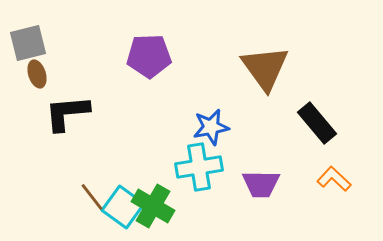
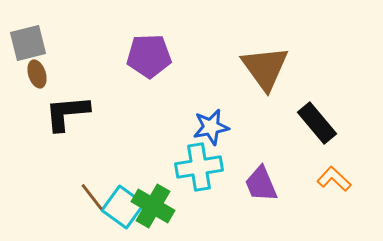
purple trapezoid: rotated 66 degrees clockwise
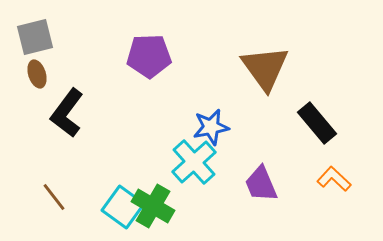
gray square: moved 7 px right, 6 px up
black L-shape: rotated 48 degrees counterclockwise
cyan cross: moved 5 px left, 5 px up; rotated 33 degrees counterclockwise
brown line: moved 38 px left
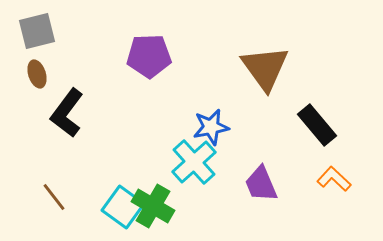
gray square: moved 2 px right, 6 px up
black rectangle: moved 2 px down
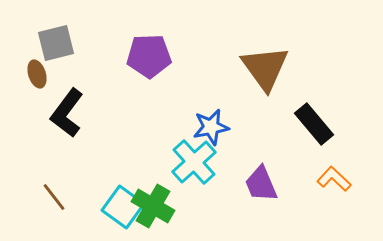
gray square: moved 19 px right, 12 px down
black rectangle: moved 3 px left, 1 px up
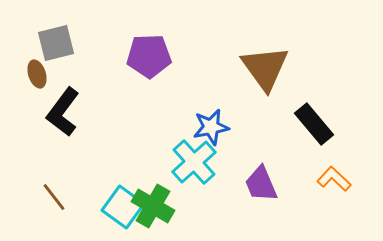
black L-shape: moved 4 px left, 1 px up
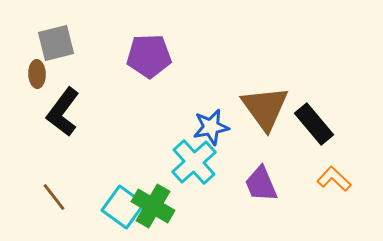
brown triangle: moved 40 px down
brown ellipse: rotated 16 degrees clockwise
